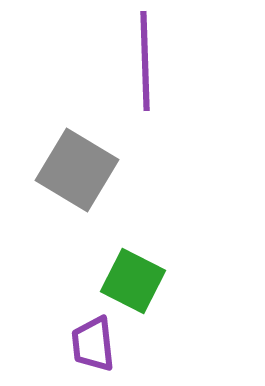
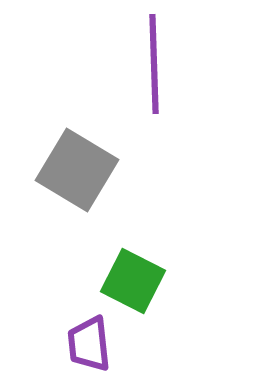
purple line: moved 9 px right, 3 px down
purple trapezoid: moved 4 px left
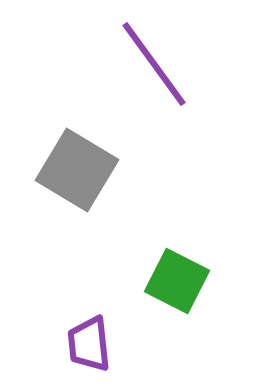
purple line: rotated 34 degrees counterclockwise
green square: moved 44 px right
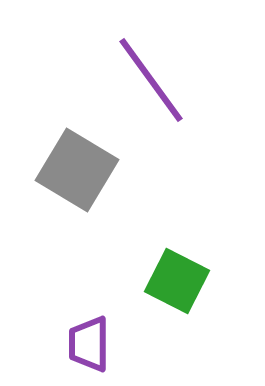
purple line: moved 3 px left, 16 px down
purple trapezoid: rotated 6 degrees clockwise
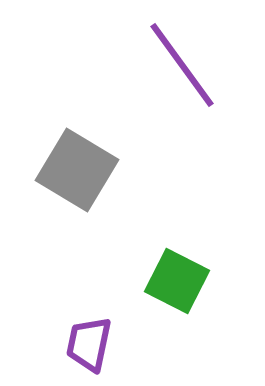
purple line: moved 31 px right, 15 px up
purple trapezoid: rotated 12 degrees clockwise
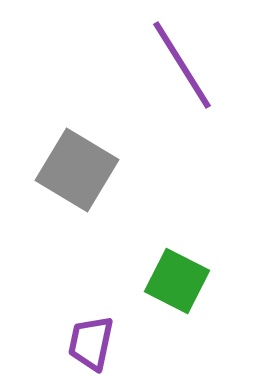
purple line: rotated 4 degrees clockwise
purple trapezoid: moved 2 px right, 1 px up
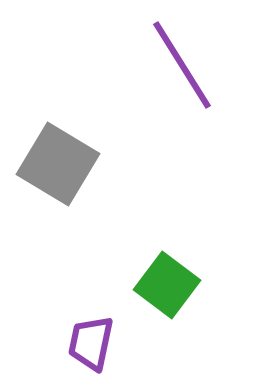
gray square: moved 19 px left, 6 px up
green square: moved 10 px left, 4 px down; rotated 10 degrees clockwise
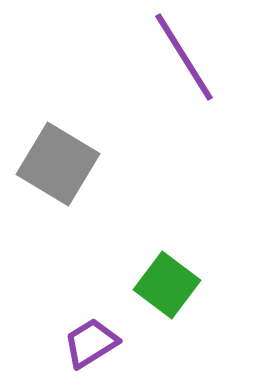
purple line: moved 2 px right, 8 px up
purple trapezoid: rotated 46 degrees clockwise
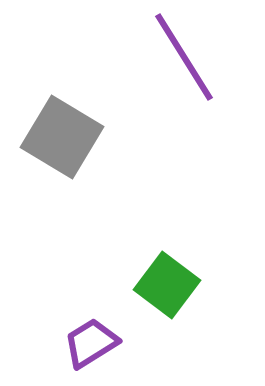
gray square: moved 4 px right, 27 px up
